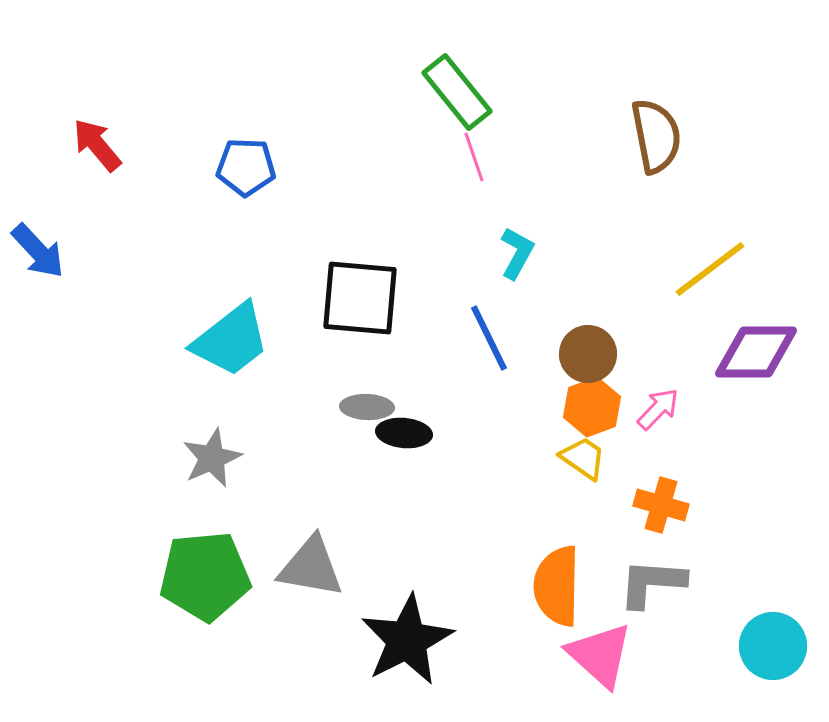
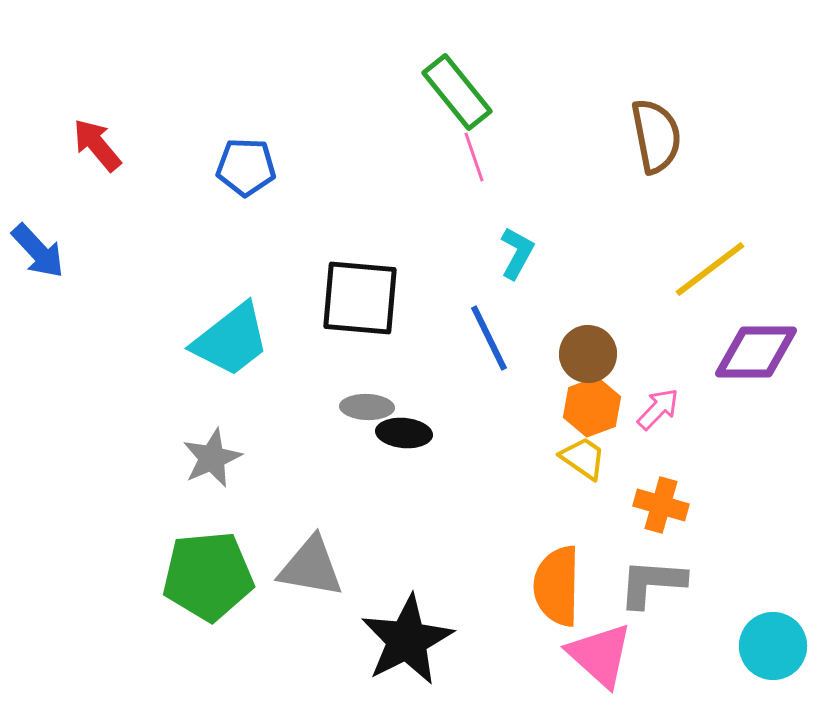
green pentagon: moved 3 px right
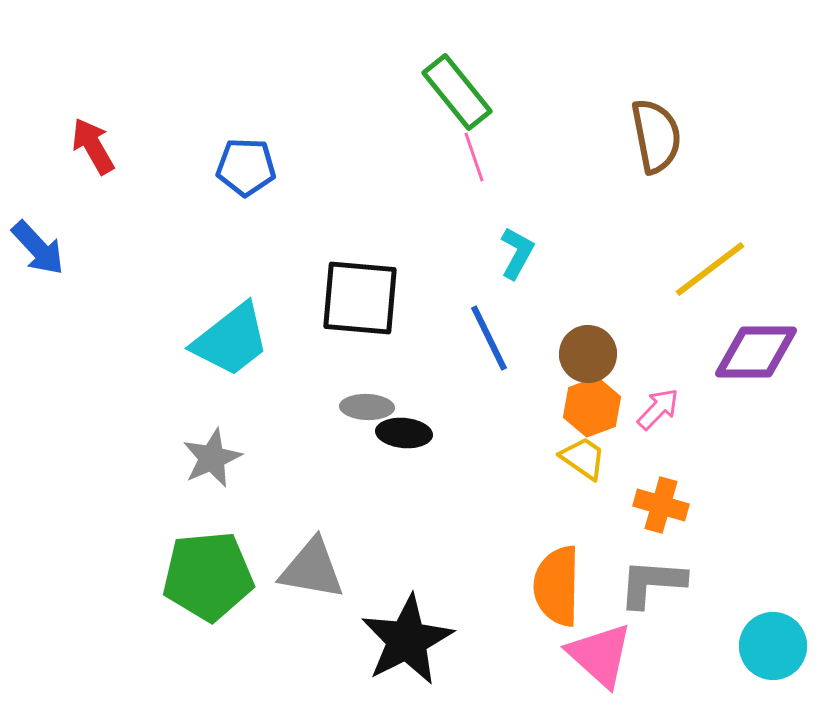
red arrow: moved 4 px left, 1 px down; rotated 10 degrees clockwise
blue arrow: moved 3 px up
gray triangle: moved 1 px right, 2 px down
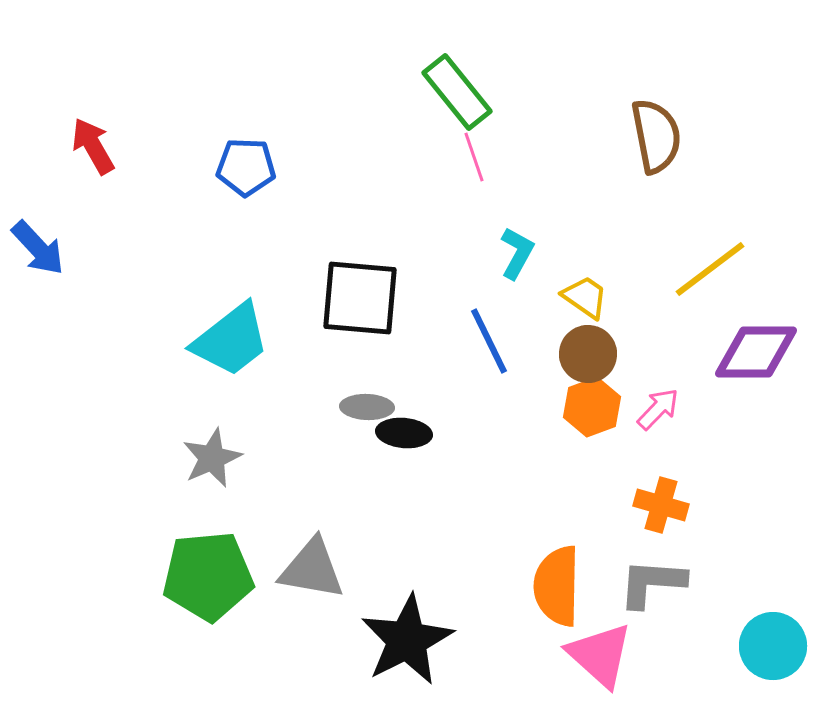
blue line: moved 3 px down
yellow trapezoid: moved 2 px right, 161 px up
